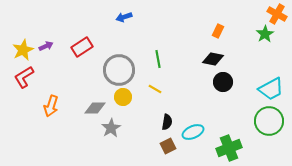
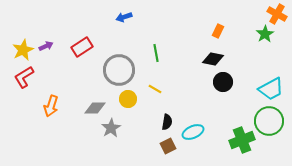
green line: moved 2 px left, 6 px up
yellow circle: moved 5 px right, 2 px down
green cross: moved 13 px right, 8 px up
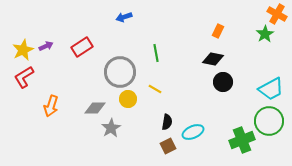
gray circle: moved 1 px right, 2 px down
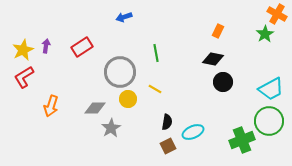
purple arrow: rotated 56 degrees counterclockwise
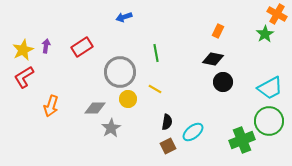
cyan trapezoid: moved 1 px left, 1 px up
cyan ellipse: rotated 15 degrees counterclockwise
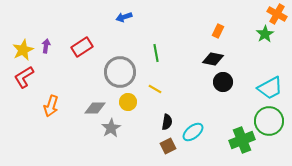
yellow circle: moved 3 px down
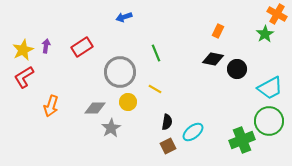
green line: rotated 12 degrees counterclockwise
black circle: moved 14 px right, 13 px up
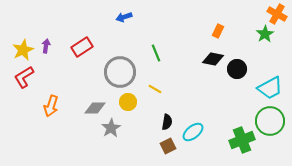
green circle: moved 1 px right
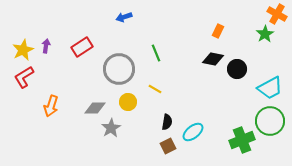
gray circle: moved 1 px left, 3 px up
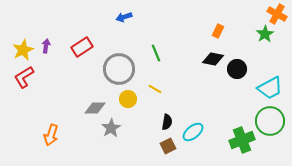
yellow circle: moved 3 px up
orange arrow: moved 29 px down
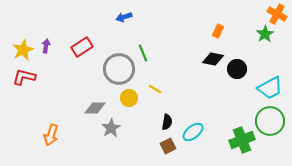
green line: moved 13 px left
red L-shape: rotated 45 degrees clockwise
yellow circle: moved 1 px right, 1 px up
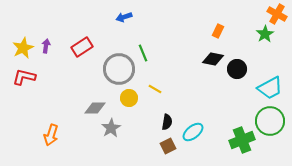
yellow star: moved 2 px up
